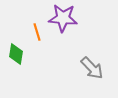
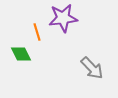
purple star: rotated 12 degrees counterclockwise
green diamond: moved 5 px right; rotated 35 degrees counterclockwise
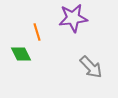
purple star: moved 10 px right
gray arrow: moved 1 px left, 1 px up
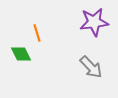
purple star: moved 21 px right, 4 px down
orange line: moved 1 px down
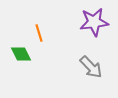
orange line: moved 2 px right
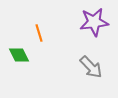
green diamond: moved 2 px left, 1 px down
